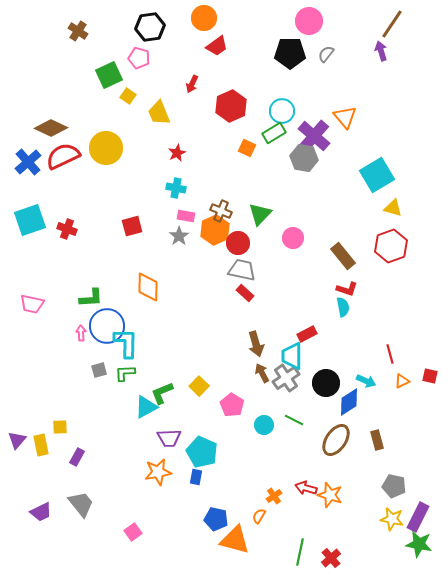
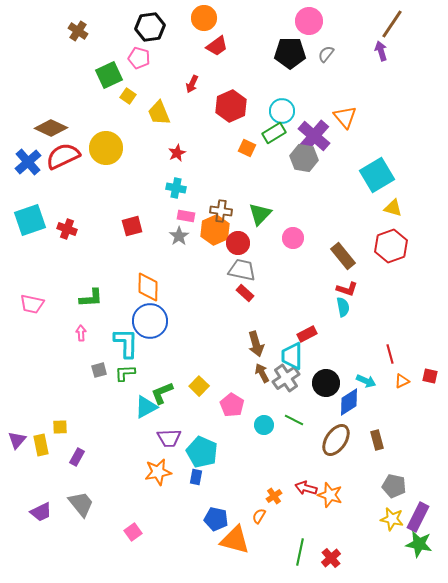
brown cross at (221, 211): rotated 15 degrees counterclockwise
blue circle at (107, 326): moved 43 px right, 5 px up
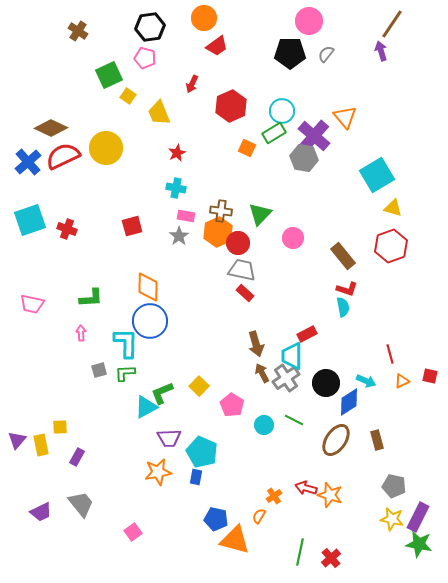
pink pentagon at (139, 58): moved 6 px right
orange hexagon at (215, 230): moved 3 px right, 2 px down
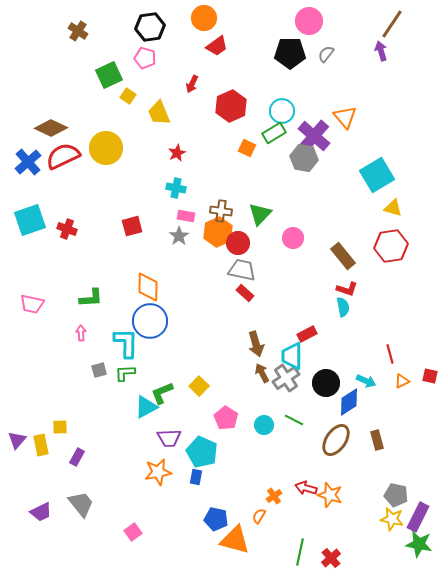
red hexagon at (391, 246): rotated 12 degrees clockwise
pink pentagon at (232, 405): moved 6 px left, 13 px down
gray pentagon at (394, 486): moved 2 px right, 9 px down
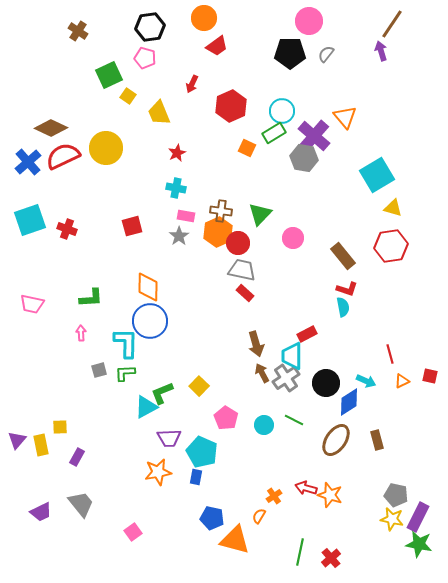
blue pentagon at (216, 519): moved 4 px left, 1 px up
